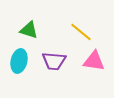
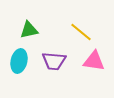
green triangle: rotated 30 degrees counterclockwise
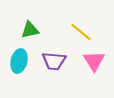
green triangle: moved 1 px right
pink triangle: rotated 50 degrees clockwise
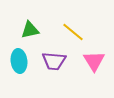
yellow line: moved 8 px left
cyan ellipse: rotated 20 degrees counterclockwise
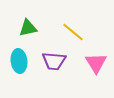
green triangle: moved 2 px left, 2 px up
pink triangle: moved 2 px right, 2 px down
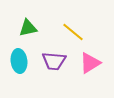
pink triangle: moved 6 px left; rotated 30 degrees clockwise
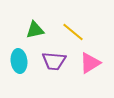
green triangle: moved 7 px right, 2 px down
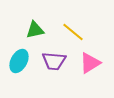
cyan ellipse: rotated 35 degrees clockwise
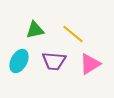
yellow line: moved 2 px down
pink triangle: moved 1 px down
